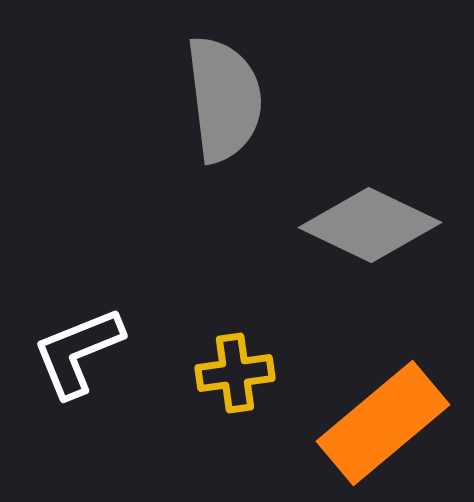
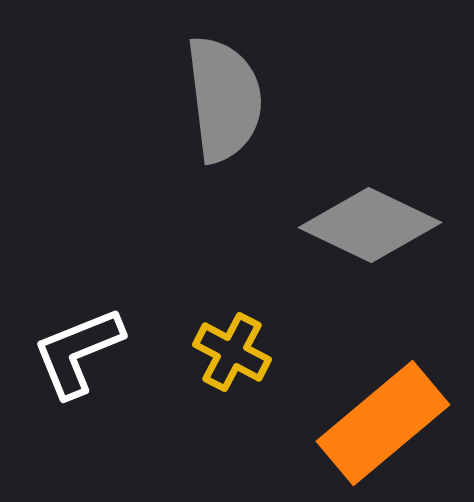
yellow cross: moved 3 px left, 21 px up; rotated 36 degrees clockwise
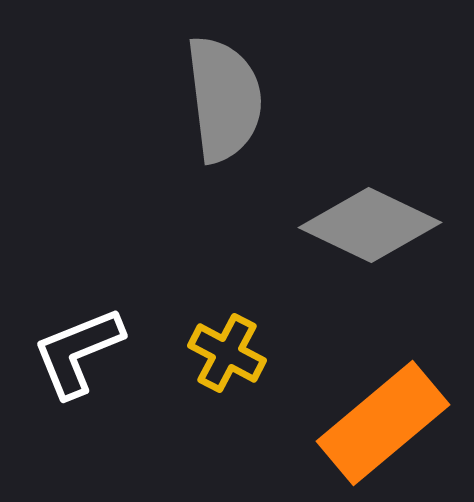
yellow cross: moved 5 px left, 1 px down
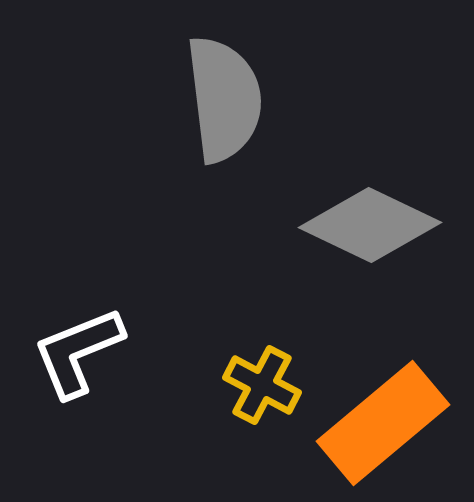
yellow cross: moved 35 px right, 32 px down
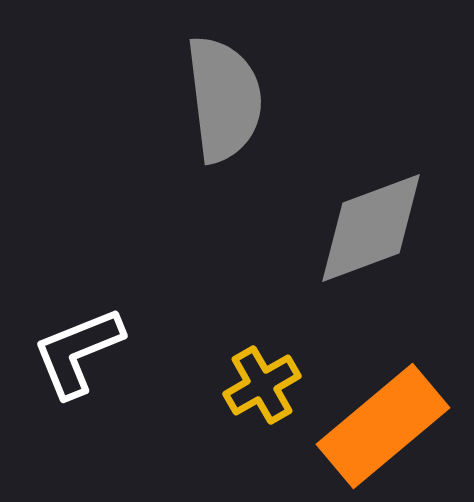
gray diamond: moved 1 px right, 3 px down; rotated 46 degrees counterclockwise
yellow cross: rotated 32 degrees clockwise
orange rectangle: moved 3 px down
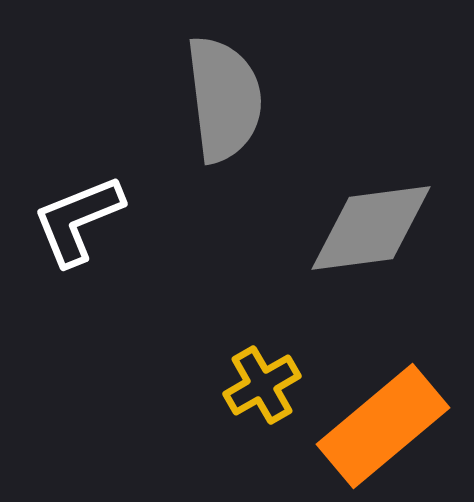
gray diamond: rotated 13 degrees clockwise
white L-shape: moved 132 px up
